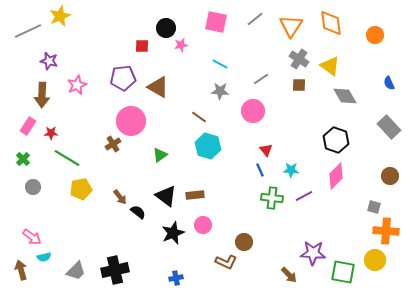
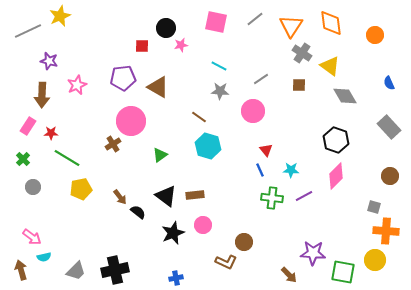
gray cross at (299, 59): moved 3 px right, 6 px up
cyan line at (220, 64): moved 1 px left, 2 px down
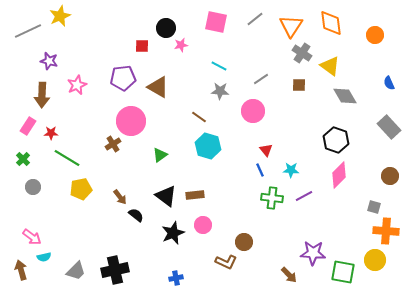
pink diamond at (336, 176): moved 3 px right, 1 px up
black semicircle at (138, 212): moved 2 px left, 3 px down
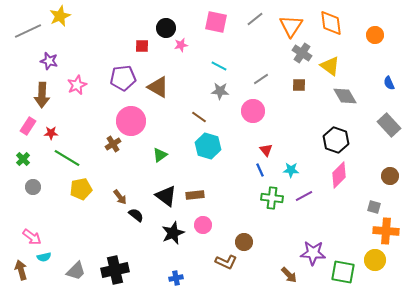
gray rectangle at (389, 127): moved 2 px up
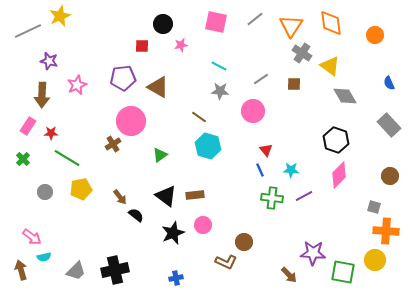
black circle at (166, 28): moved 3 px left, 4 px up
brown square at (299, 85): moved 5 px left, 1 px up
gray circle at (33, 187): moved 12 px right, 5 px down
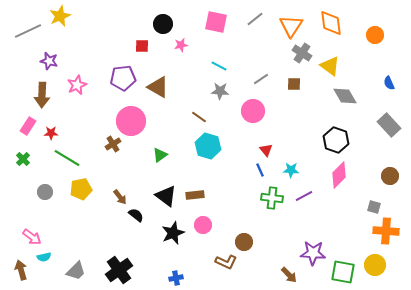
yellow circle at (375, 260): moved 5 px down
black cross at (115, 270): moved 4 px right; rotated 24 degrees counterclockwise
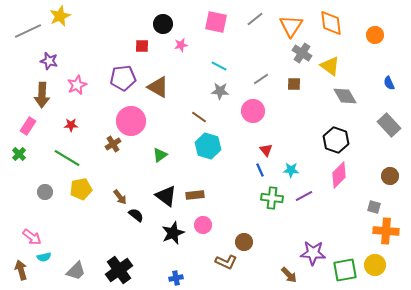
red star at (51, 133): moved 20 px right, 8 px up
green cross at (23, 159): moved 4 px left, 5 px up
green square at (343, 272): moved 2 px right, 2 px up; rotated 20 degrees counterclockwise
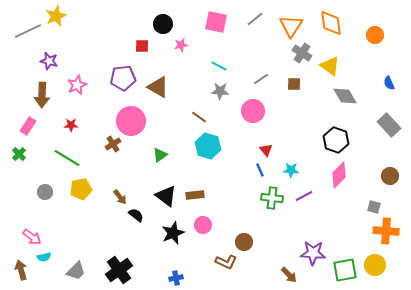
yellow star at (60, 16): moved 4 px left
